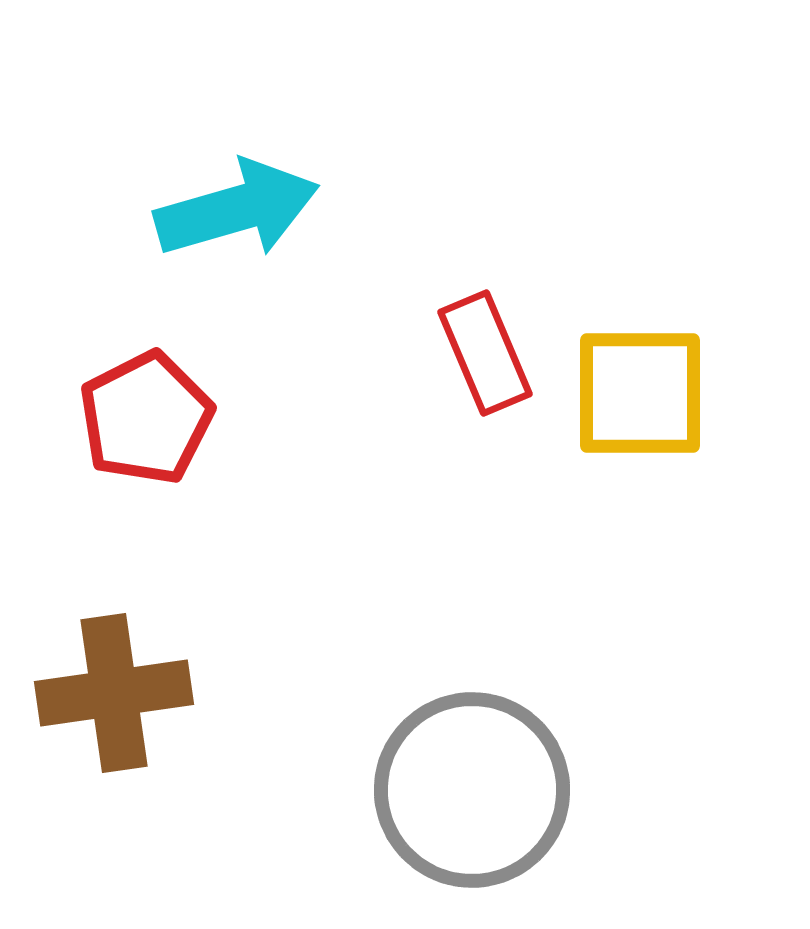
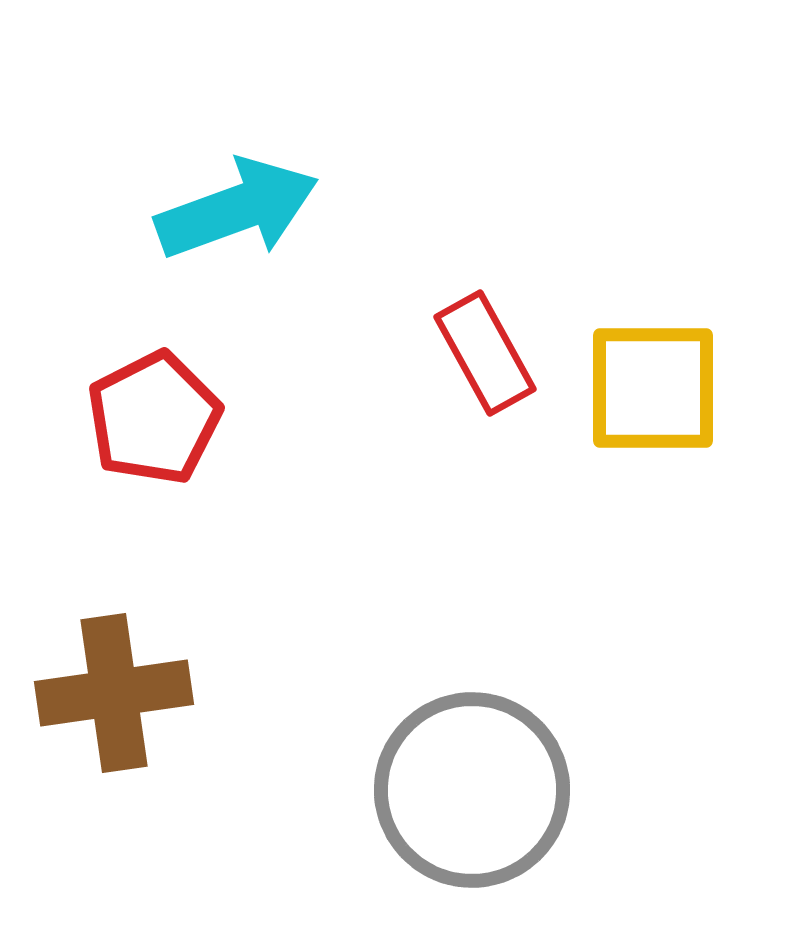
cyan arrow: rotated 4 degrees counterclockwise
red rectangle: rotated 6 degrees counterclockwise
yellow square: moved 13 px right, 5 px up
red pentagon: moved 8 px right
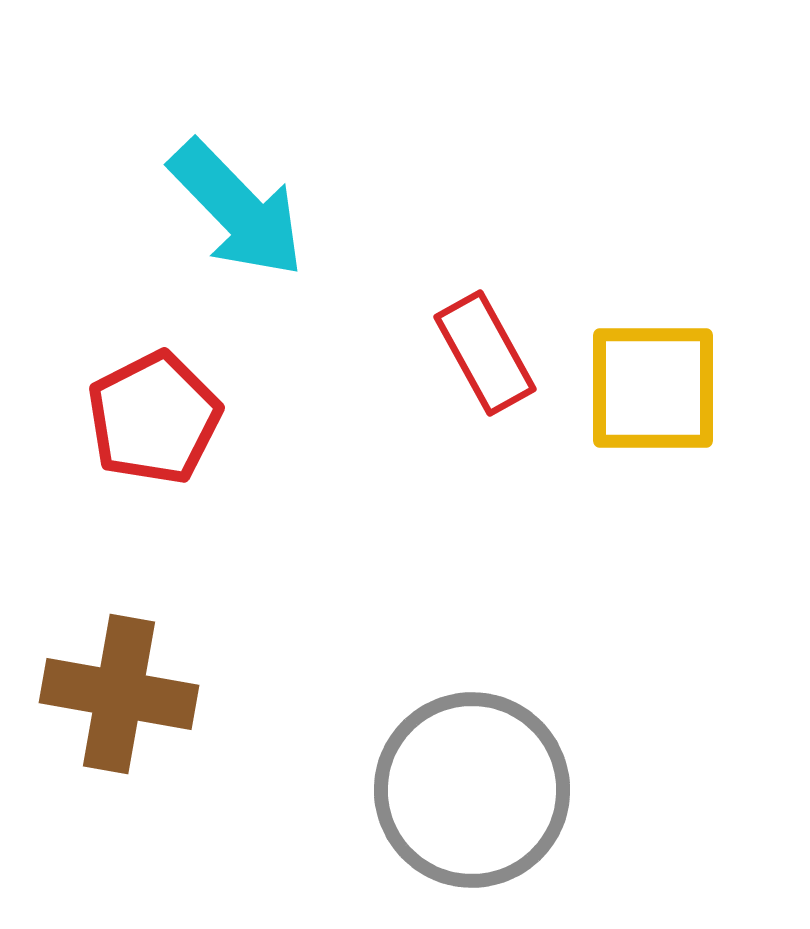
cyan arrow: rotated 66 degrees clockwise
brown cross: moved 5 px right, 1 px down; rotated 18 degrees clockwise
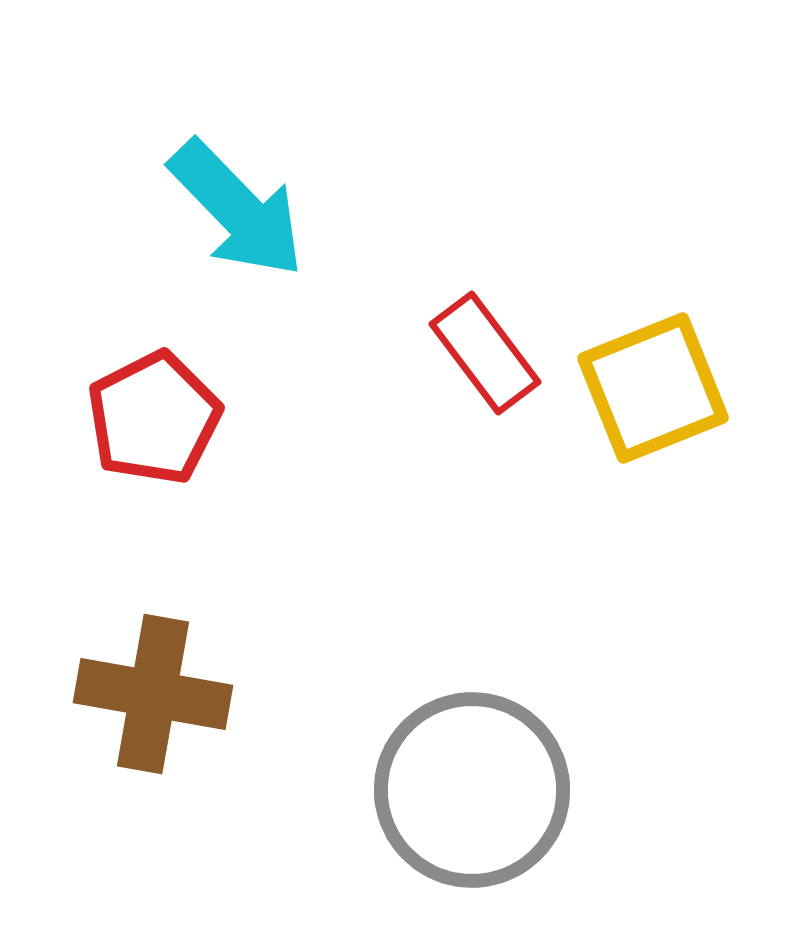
red rectangle: rotated 8 degrees counterclockwise
yellow square: rotated 22 degrees counterclockwise
brown cross: moved 34 px right
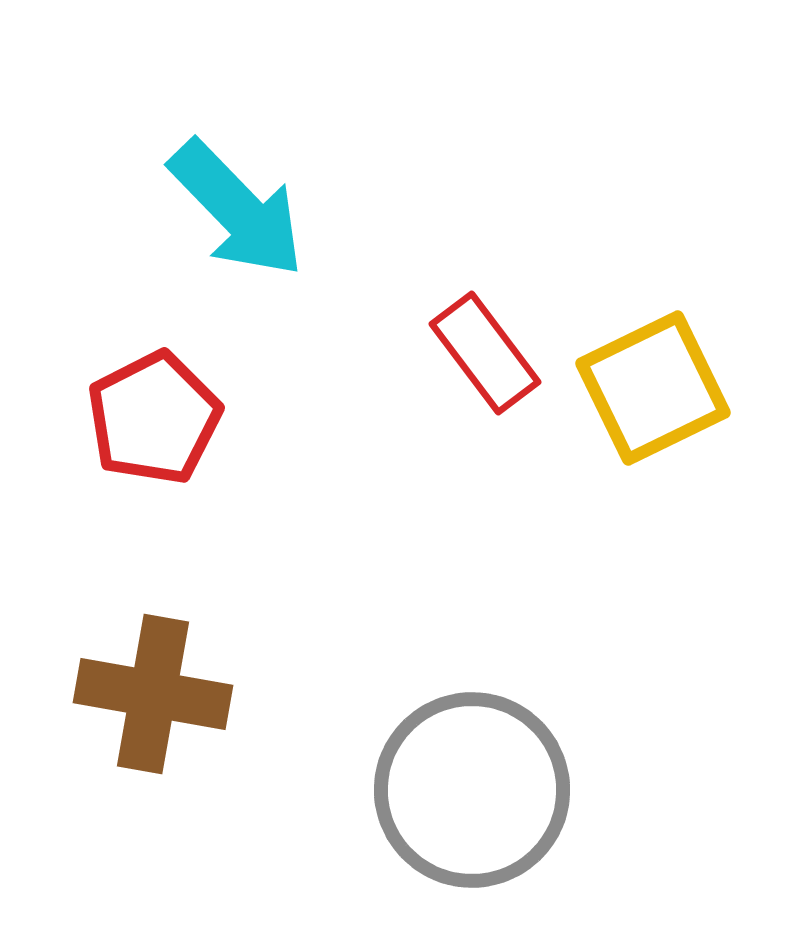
yellow square: rotated 4 degrees counterclockwise
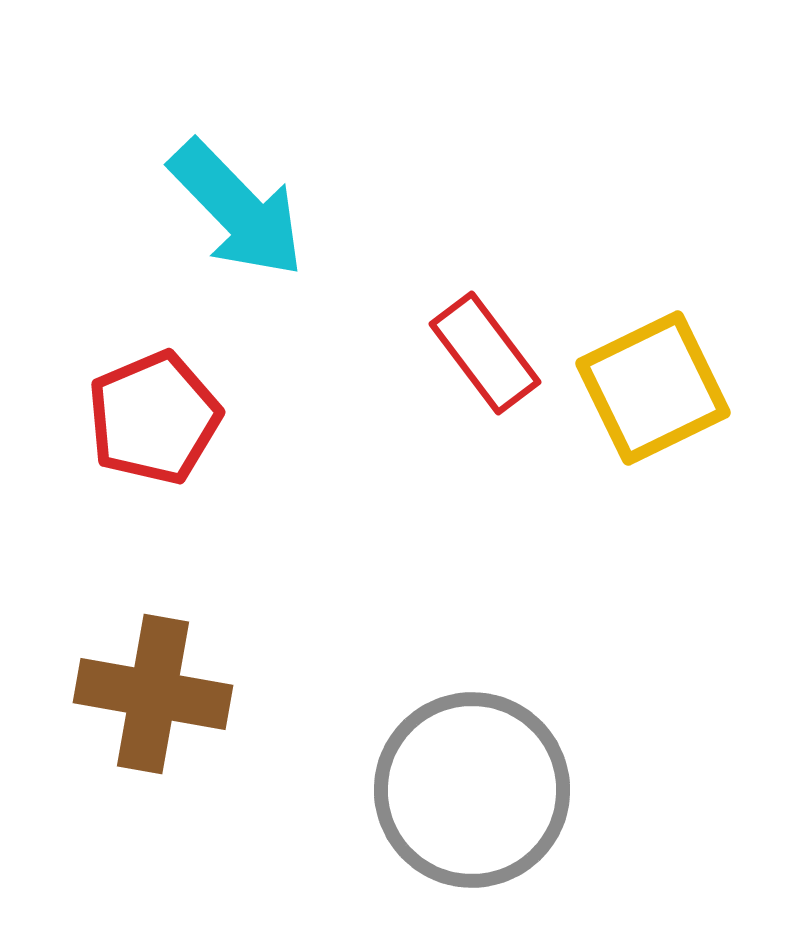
red pentagon: rotated 4 degrees clockwise
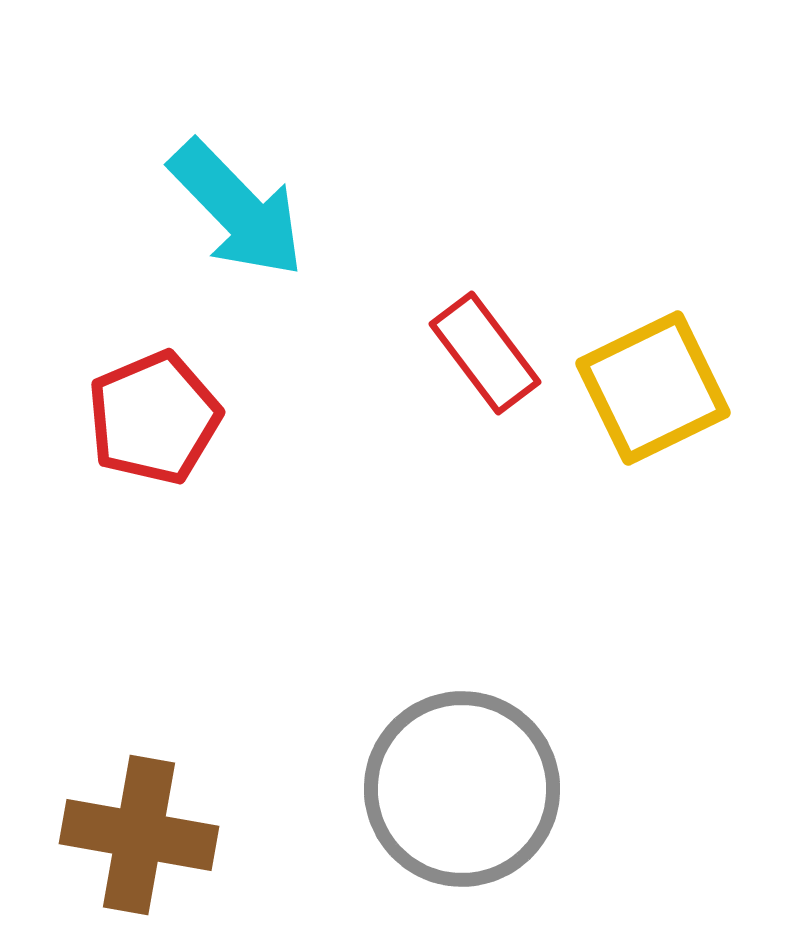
brown cross: moved 14 px left, 141 px down
gray circle: moved 10 px left, 1 px up
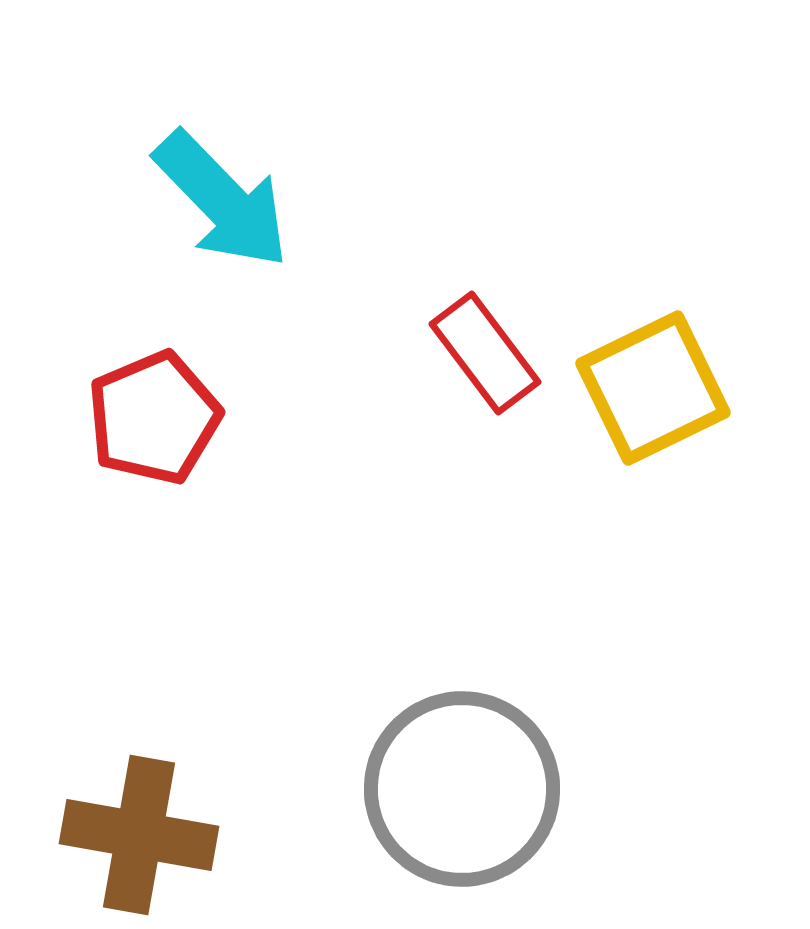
cyan arrow: moved 15 px left, 9 px up
